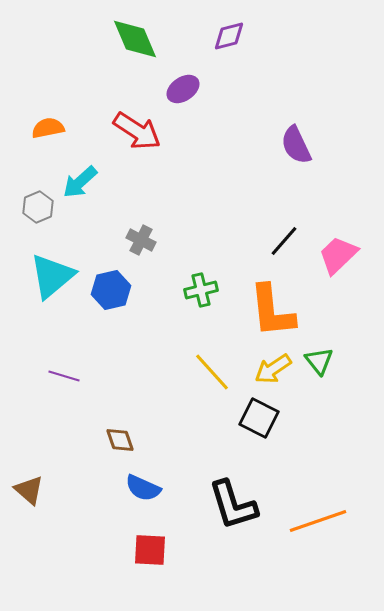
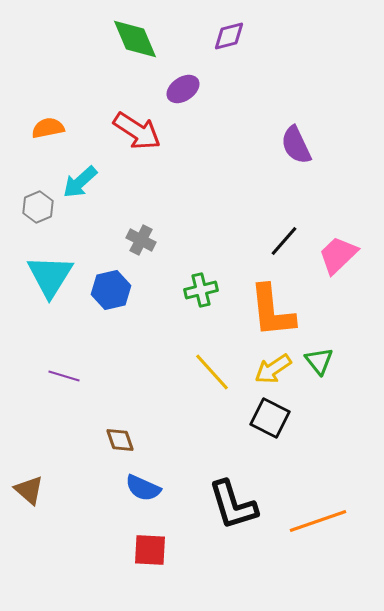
cyan triangle: moved 2 px left; rotated 18 degrees counterclockwise
black square: moved 11 px right
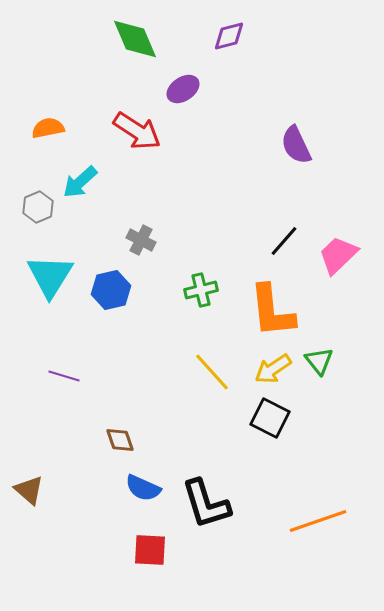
black L-shape: moved 27 px left, 1 px up
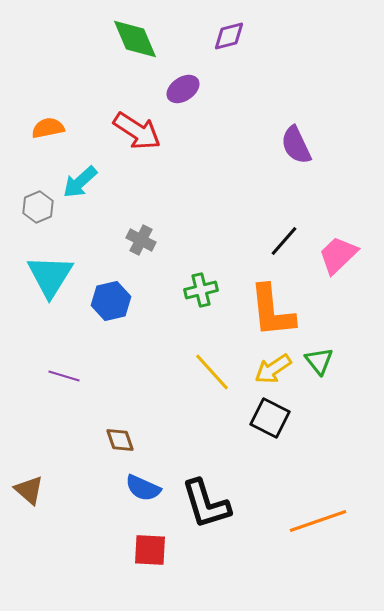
blue hexagon: moved 11 px down
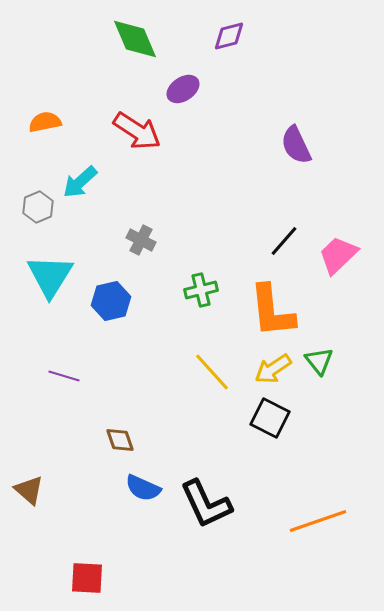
orange semicircle: moved 3 px left, 6 px up
black L-shape: rotated 8 degrees counterclockwise
red square: moved 63 px left, 28 px down
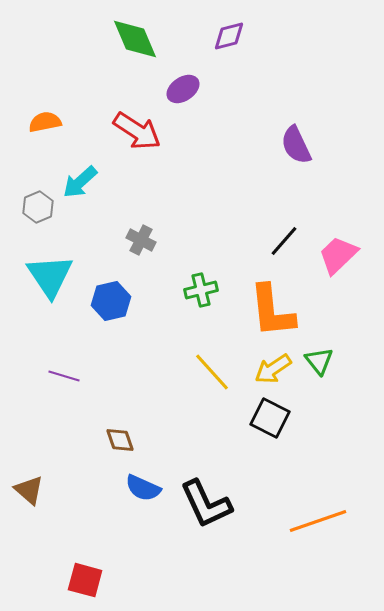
cyan triangle: rotated 6 degrees counterclockwise
red square: moved 2 px left, 2 px down; rotated 12 degrees clockwise
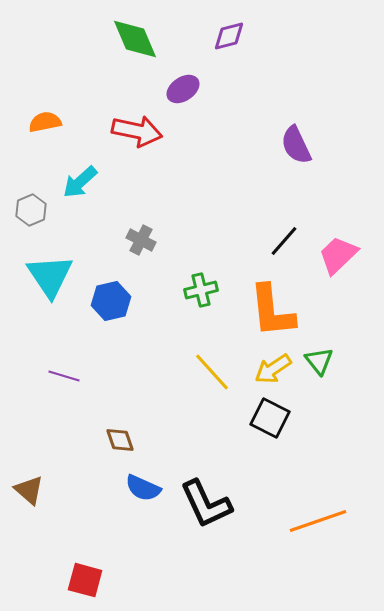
red arrow: rotated 21 degrees counterclockwise
gray hexagon: moved 7 px left, 3 px down
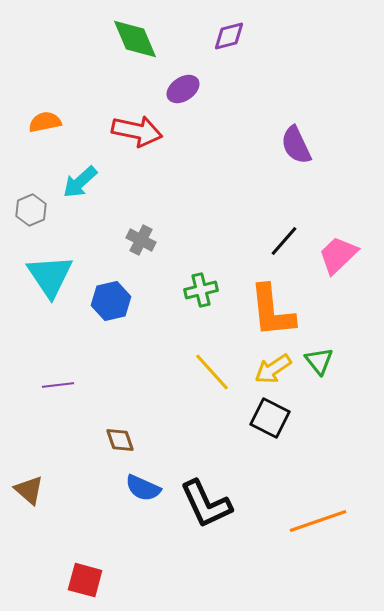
purple line: moved 6 px left, 9 px down; rotated 24 degrees counterclockwise
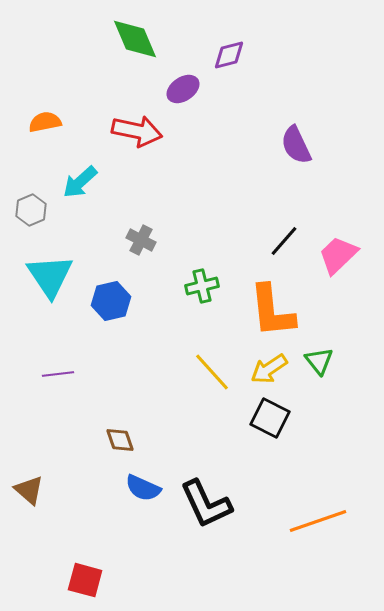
purple diamond: moved 19 px down
green cross: moved 1 px right, 4 px up
yellow arrow: moved 4 px left
purple line: moved 11 px up
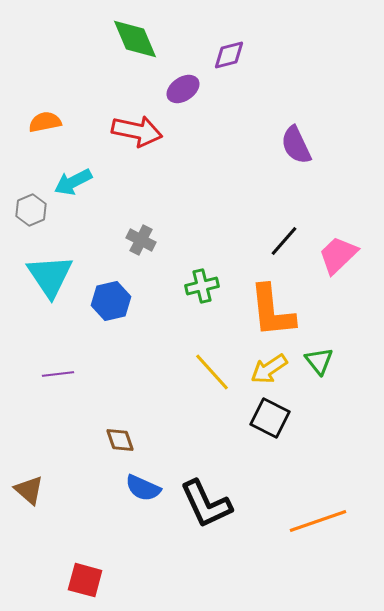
cyan arrow: moved 7 px left; rotated 15 degrees clockwise
